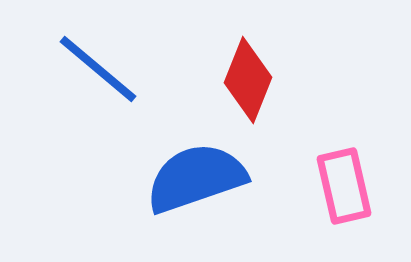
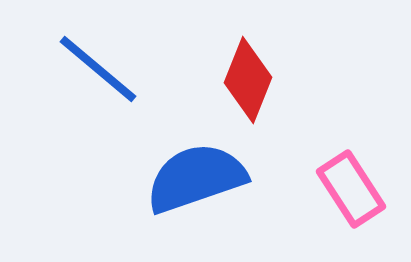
pink rectangle: moved 7 px right, 3 px down; rotated 20 degrees counterclockwise
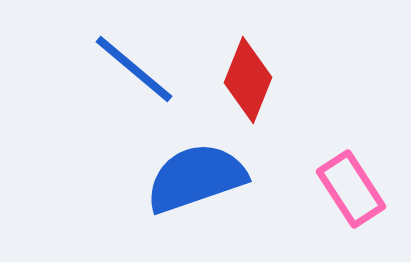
blue line: moved 36 px right
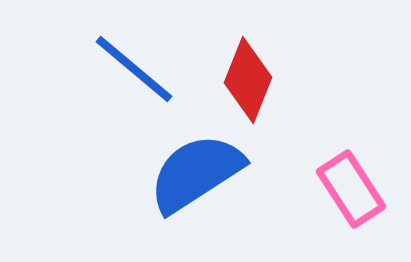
blue semicircle: moved 5 px up; rotated 14 degrees counterclockwise
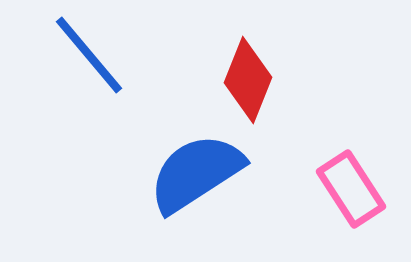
blue line: moved 45 px left, 14 px up; rotated 10 degrees clockwise
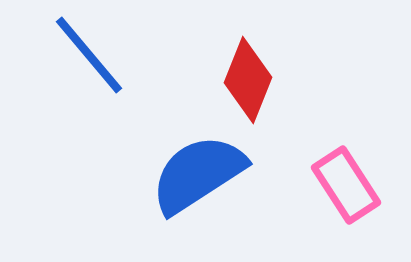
blue semicircle: moved 2 px right, 1 px down
pink rectangle: moved 5 px left, 4 px up
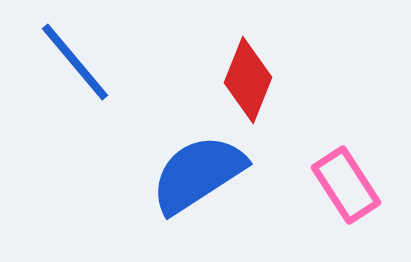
blue line: moved 14 px left, 7 px down
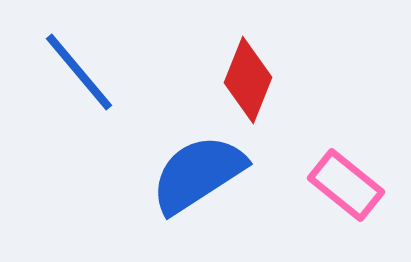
blue line: moved 4 px right, 10 px down
pink rectangle: rotated 18 degrees counterclockwise
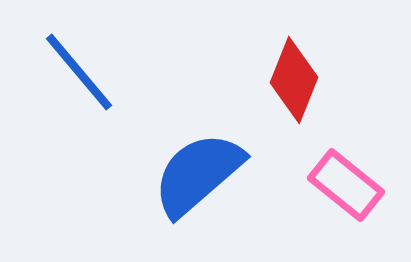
red diamond: moved 46 px right
blue semicircle: rotated 8 degrees counterclockwise
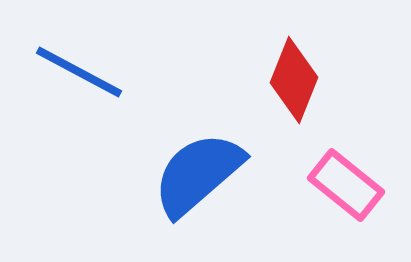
blue line: rotated 22 degrees counterclockwise
